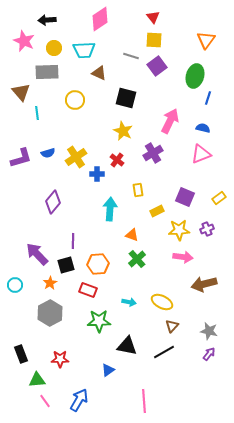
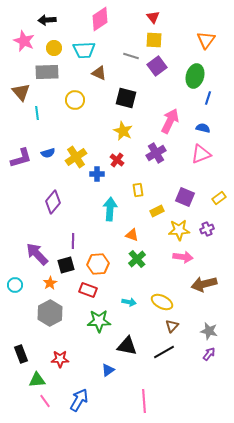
purple cross at (153, 153): moved 3 px right
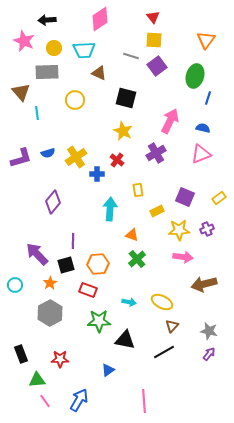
black triangle at (127, 346): moved 2 px left, 6 px up
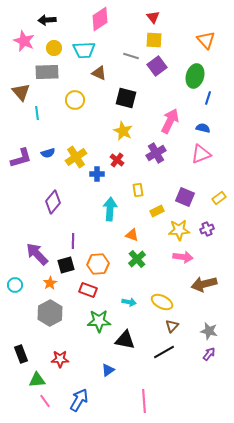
orange triangle at (206, 40): rotated 18 degrees counterclockwise
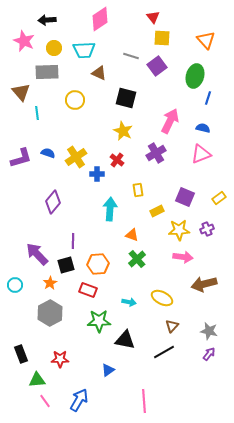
yellow square at (154, 40): moved 8 px right, 2 px up
blue semicircle at (48, 153): rotated 144 degrees counterclockwise
yellow ellipse at (162, 302): moved 4 px up
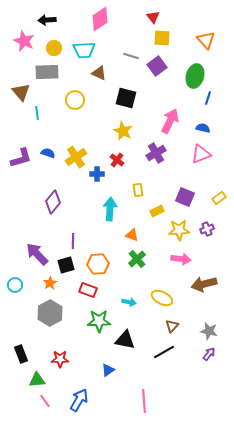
pink arrow at (183, 257): moved 2 px left, 2 px down
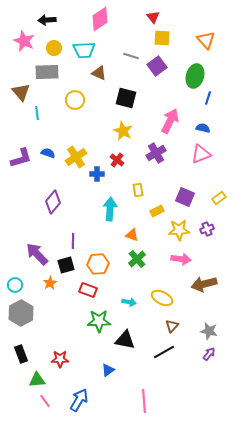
gray hexagon at (50, 313): moved 29 px left
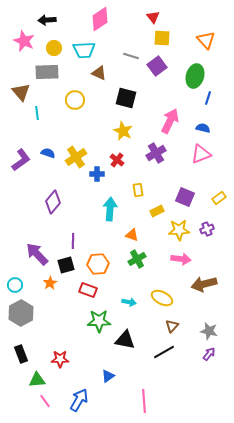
purple L-shape at (21, 158): moved 2 px down; rotated 20 degrees counterclockwise
green cross at (137, 259): rotated 12 degrees clockwise
blue triangle at (108, 370): moved 6 px down
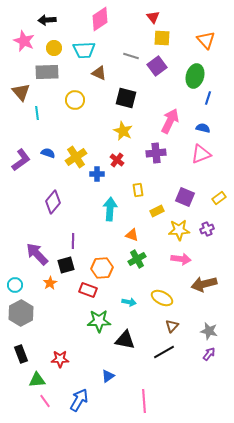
purple cross at (156, 153): rotated 24 degrees clockwise
orange hexagon at (98, 264): moved 4 px right, 4 px down
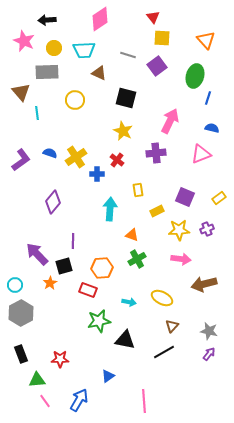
gray line at (131, 56): moved 3 px left, 1 px up
blue semicircle at (203, 128): moved 9 px right
blue semicircle at (48, 153): moved 2 px right
black square at (66, 265): moved 2 px left, 1 px down
green star at (99, 321): rotated 10 degrees counterclockwise
